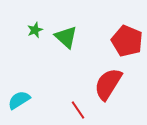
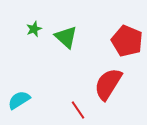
green star: moved 1 px left, 1 px up
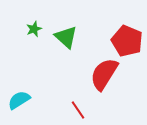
red semicircle: moved 4 px left, 10 px up
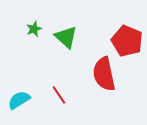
red semicircle: rotated 44 degrees counterclockwise
red line: moved 19 px left, 15 px up
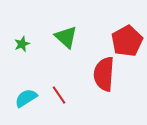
green star: moved 12 px left, 15 px down
red pentagon: rotated 20 degrees clockwise
red semicircle: rotated 16 degrees clockwise
cyan semicircle: moved 7 px right, 2 px up
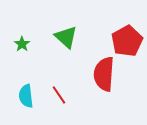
green star: rotated 14 degrees counterclockwise
cyan semicircle: moved 2 px up; rotated 65 degrees counterclockwise
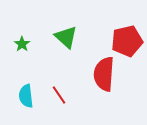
red pentagon: rotated 16 degrees clockwise
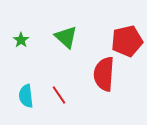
green star: moved 1 px left, 4 px up
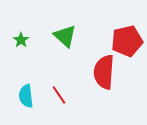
green triangle: moved 1 px left, 1 px up
red semicircle: moved 2 px up
